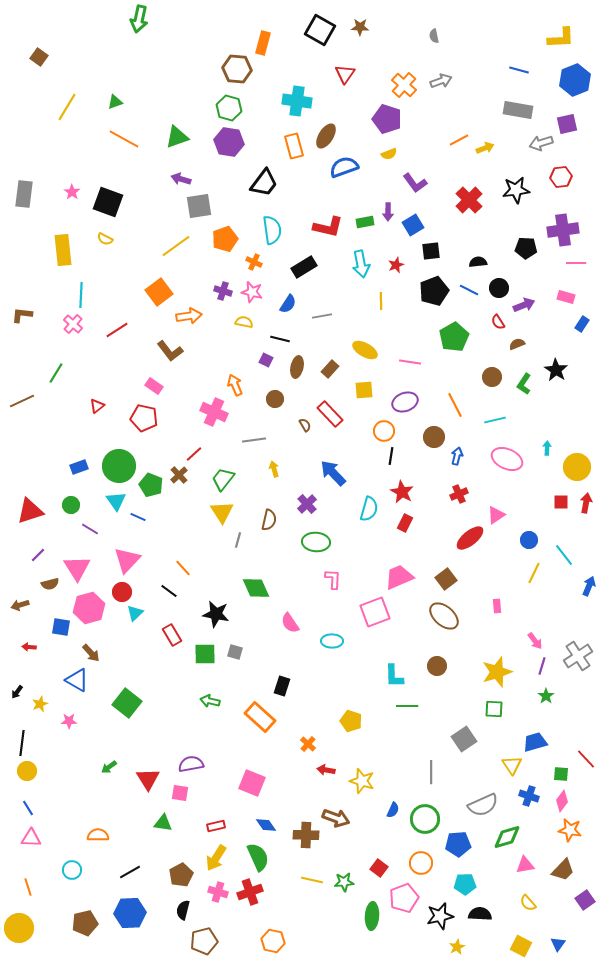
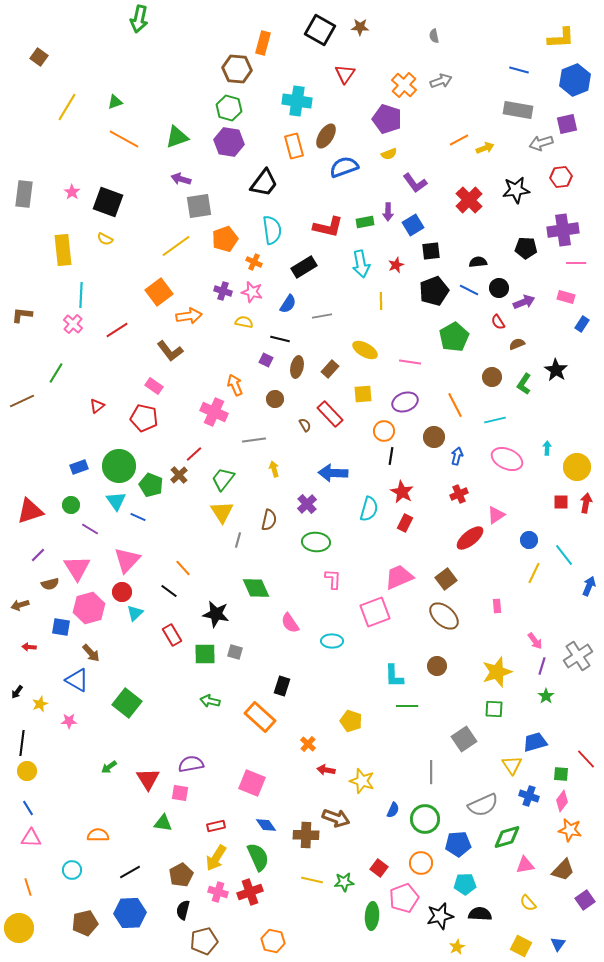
purple arrow at (524, 305): moved 3 px up
yellow square at (364, 390): moved 1 px left, 4 px down
blue arrow at (333, 473): rotated 44 degrees counterclockwise
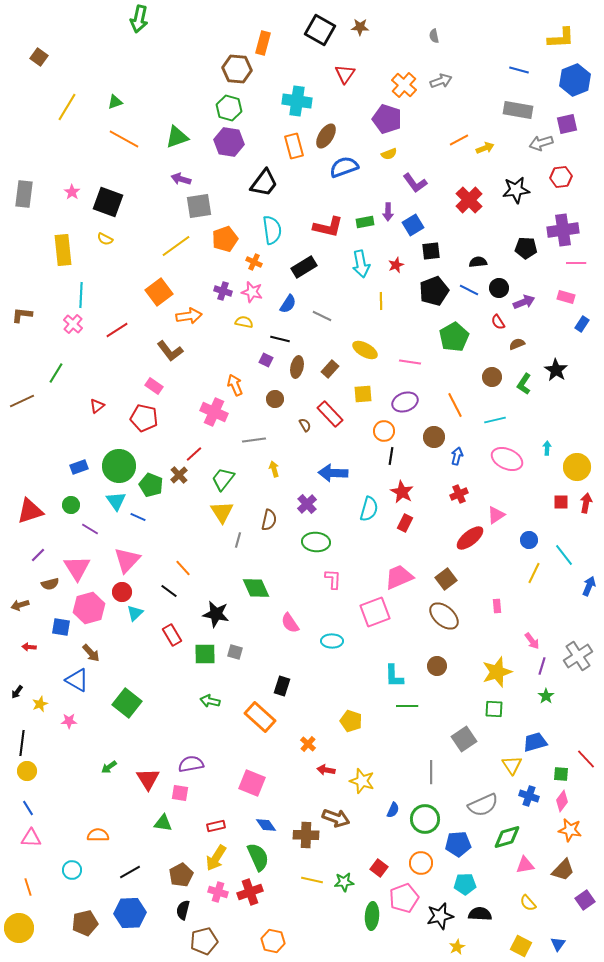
gray line at (322, 316): rotated 36 degrees clockwise
pink arrow at (535, 641): moved 3 px left
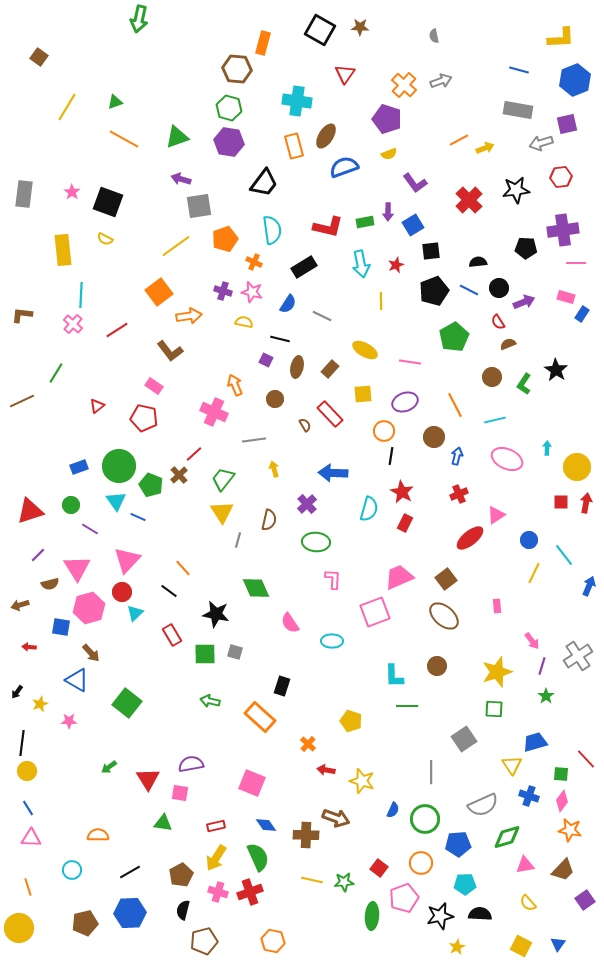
blue rectangle at (582, 324): moved 10 px up
brown semicircle at (517, 344): moved 9 px left
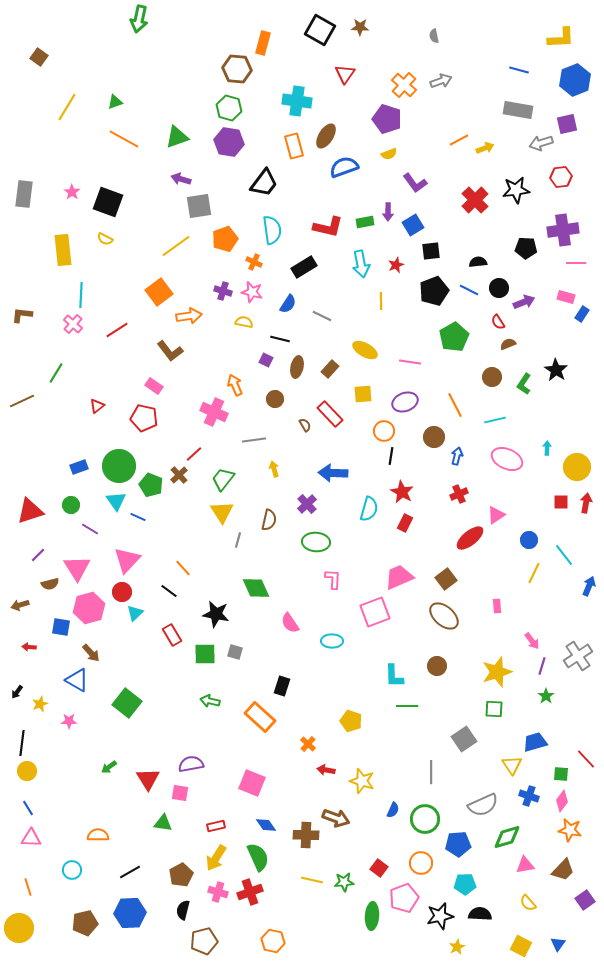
red cross at (469, 200): moved 6 px right
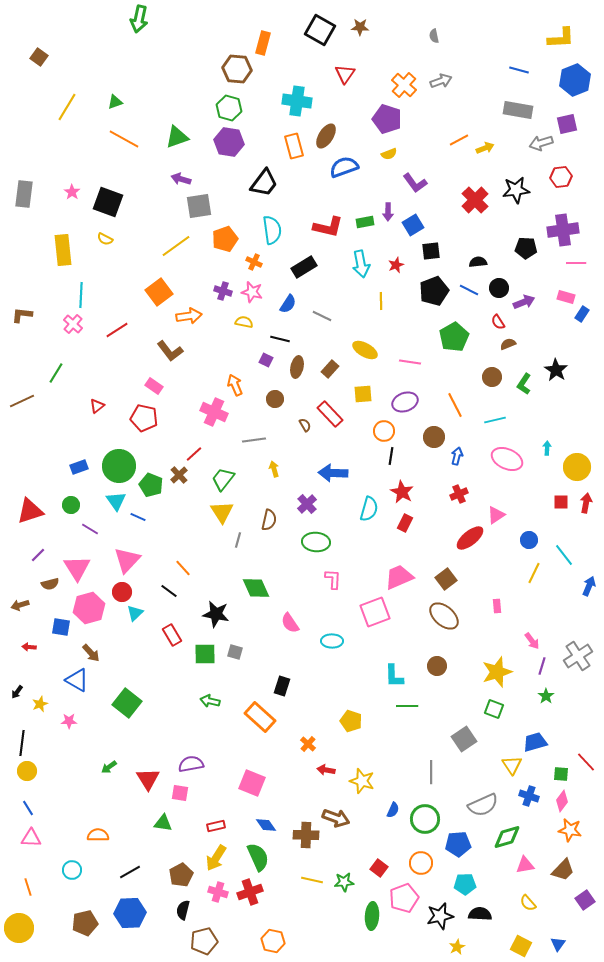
green square at (494, 709): rotated 18 degrees clockwise
red line at (586, 759): moved 3 px down
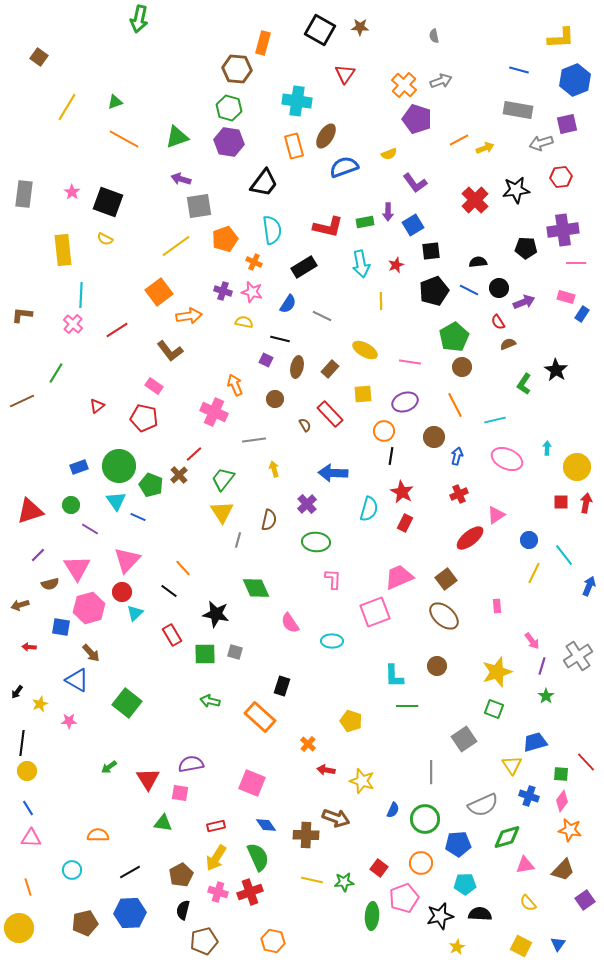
purple pentagon at (387, 119): moved 30 px right
brown circle at (492, 377): moved 30 px left, 10 px up
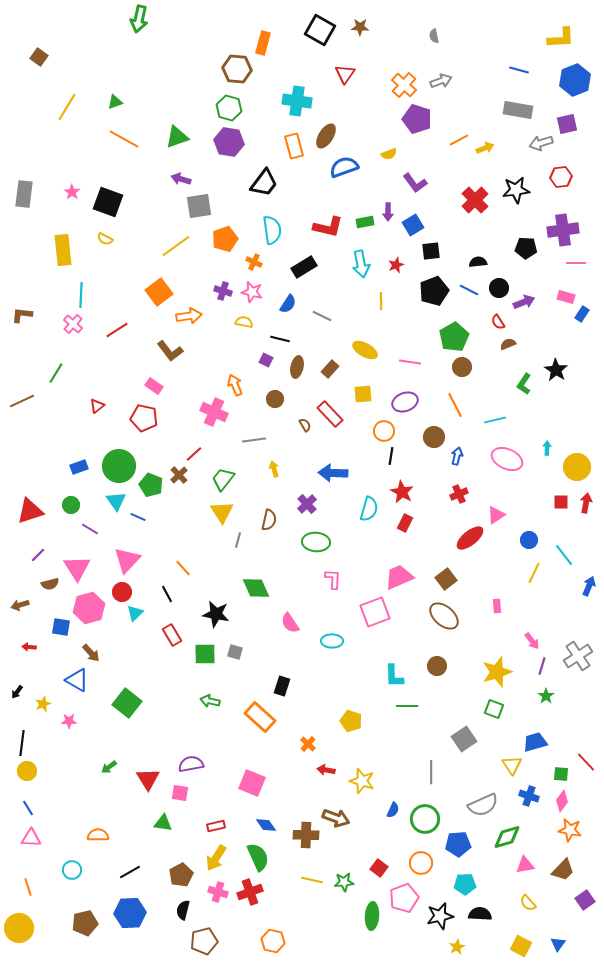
black line at (169, 591): moved 2 px left, 3 px down; rotated 24 degrees clockwise
yellow star at (40, 704): moved 3 px right
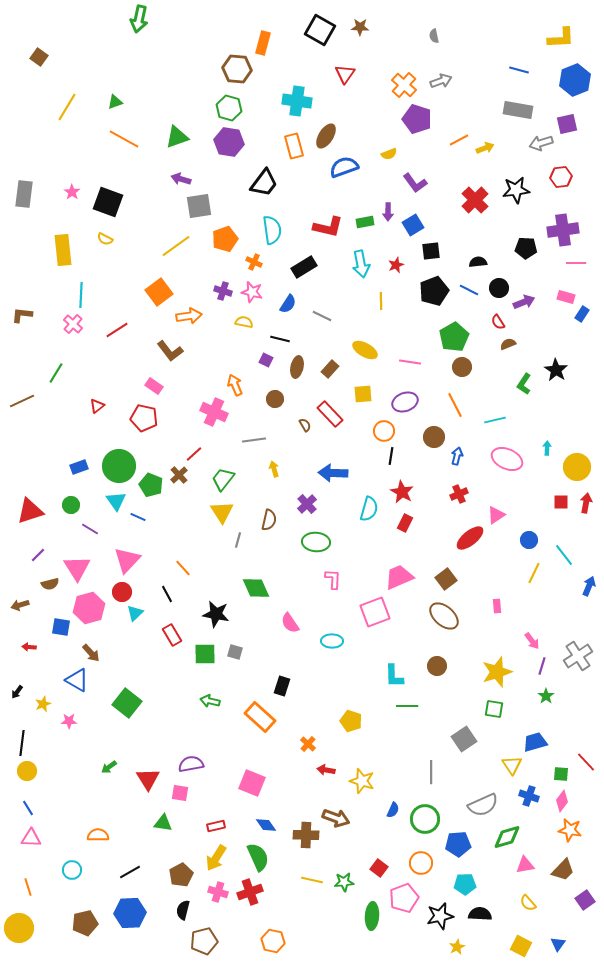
green square at (494, 709): rotated 12 degrees counterclockwise
